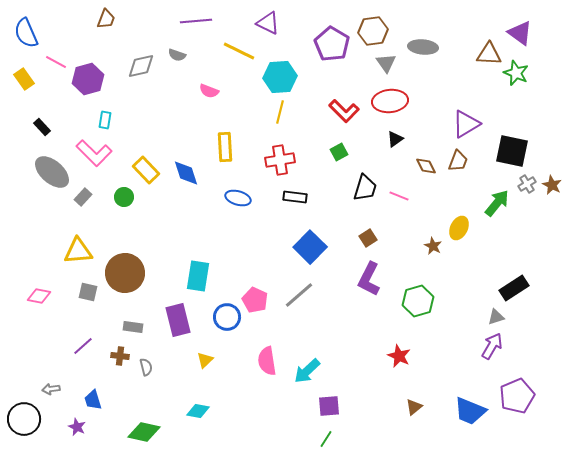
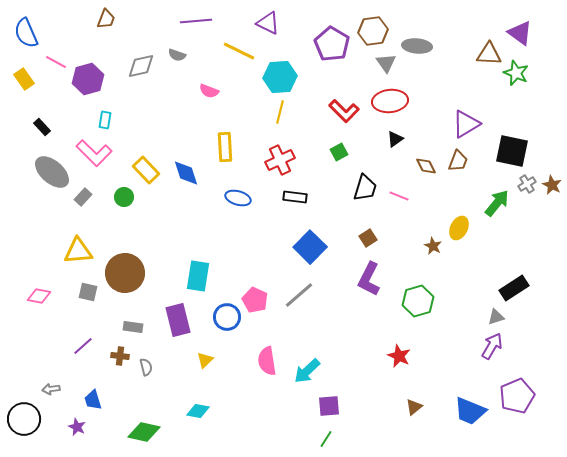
gray ellipse at (423, 47): moved 6 px left, 1 px up
red cross at (280, 160): rotated 16 degrees counterclockwise
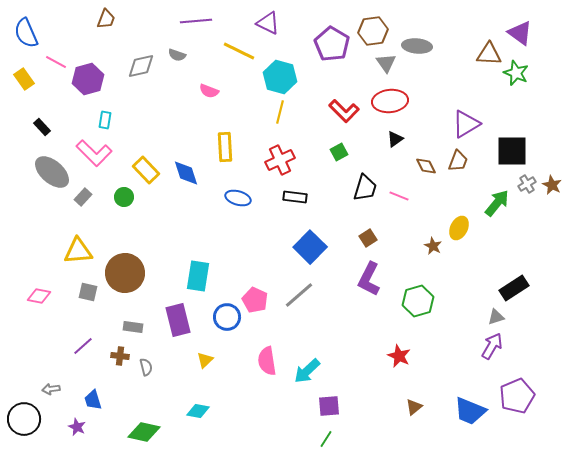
cyan hexagon at (280, 77): rotated 20 degrees clockwise
black square at (512, 151): rotated 12 degrees counterclockwise
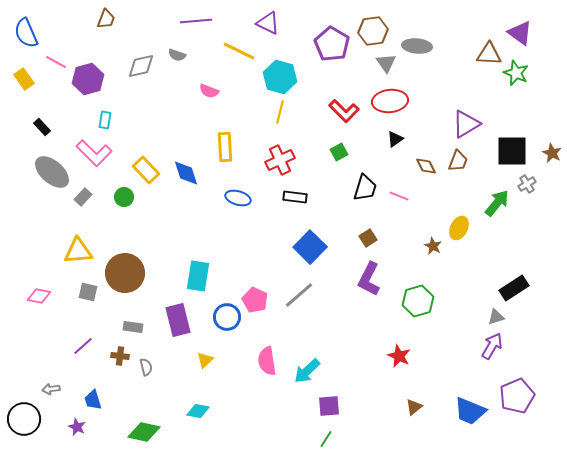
brown star at (552, 185): moved 32 px up
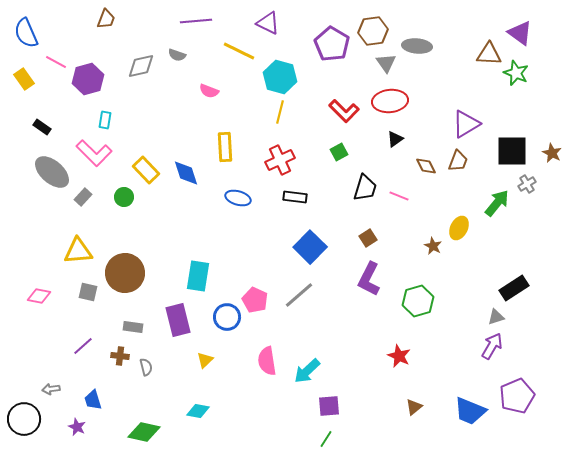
black rectangle at (42, 127): rotated 12 degrees counterclockwise
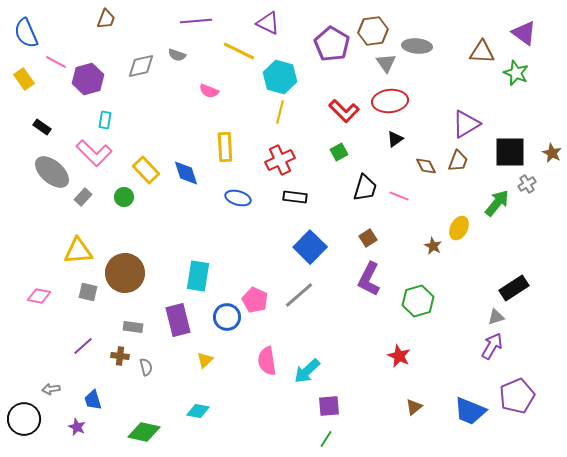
purple triangle at (520, 33): moved 4 px right
brown triangle at (489, 54): moved 7 px left, 2 px up
black square at (512, 151): moved 2 px left, 1 px down
